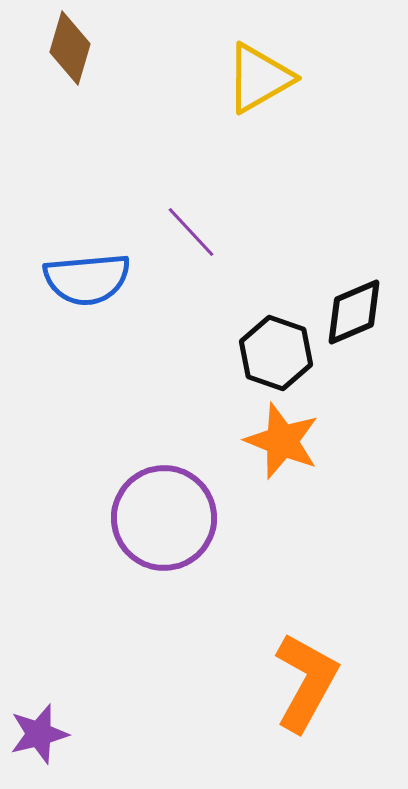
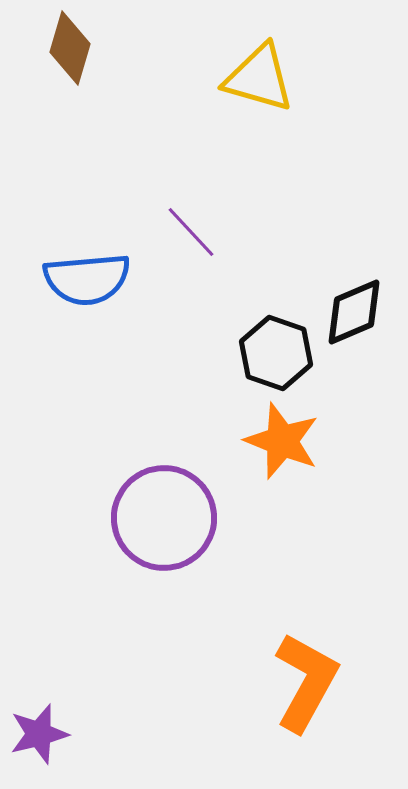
yellow triangle: rotated 46 degrees clockwise
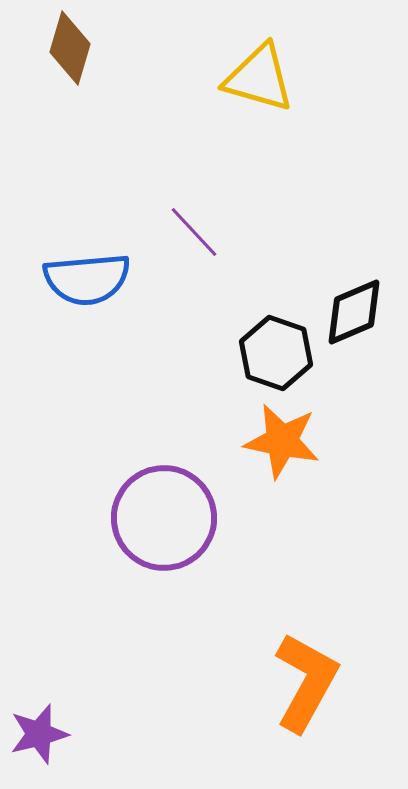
purple line: moved 3 px right
orange star: rotated 10 degrees counterclockwise
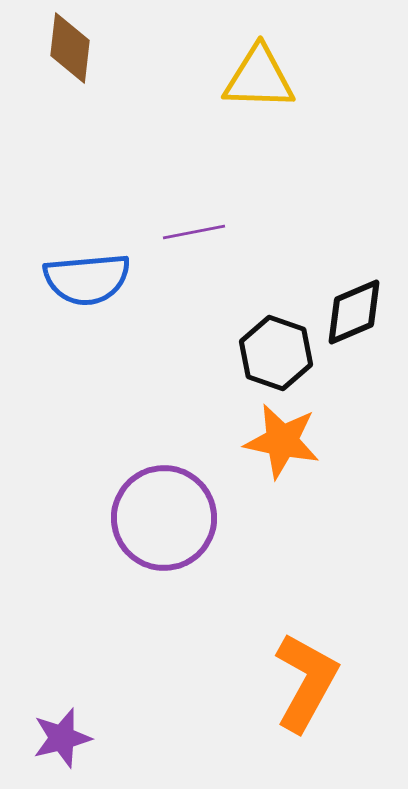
brown diamond: rotated 10 degrees counterclockwise
yellow triangle: rotated 14 degrees counterclockwise
purple line: rotated 58 degrees counterclockwise
purple star: moved 23 px right, 4 px down
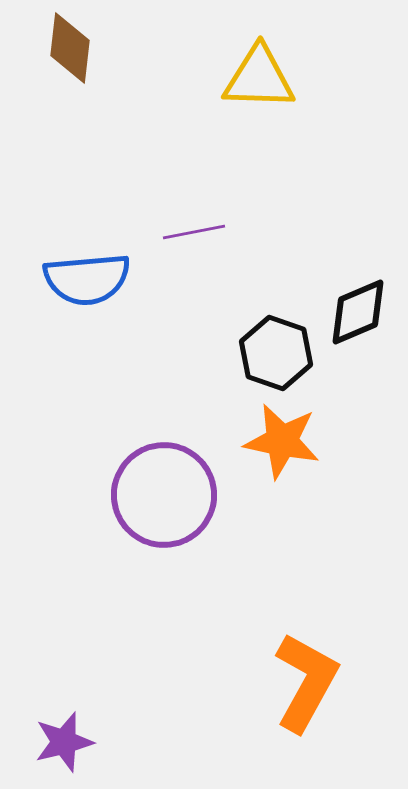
black diamond: moved 4 px right
purple circle: moved 23 px up
purple star: moved 2 px right, 4 px down
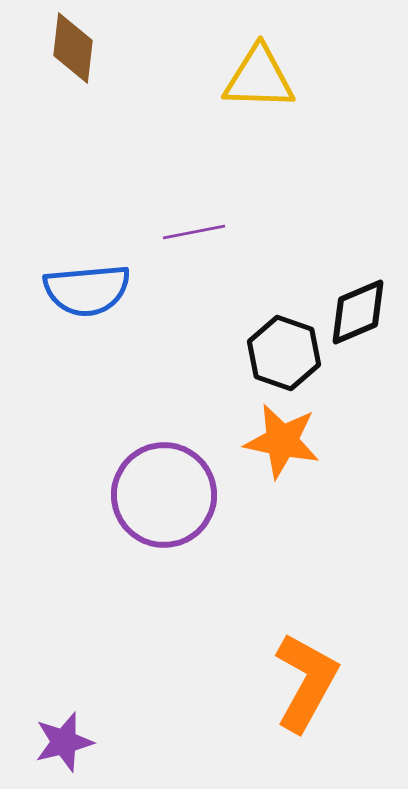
brown diamond: moved 3 px right
blue semicircle: moved 11 px down
black hexagon: moved 8 px right
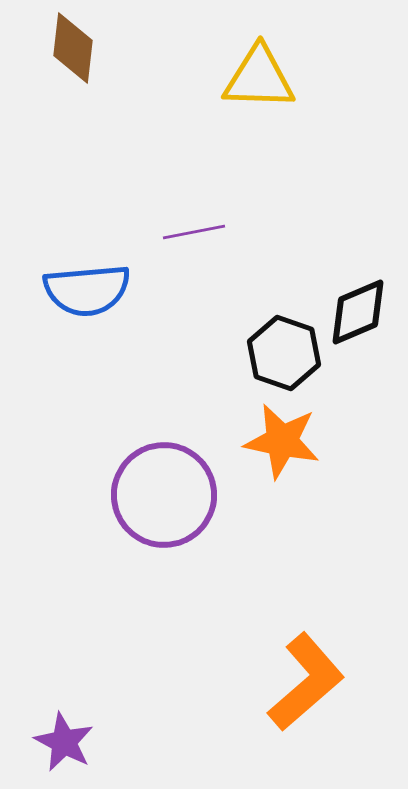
orange L-shape: rotated 20 degrees clockwise
purple star: rotated 30 degrees counterclockwise
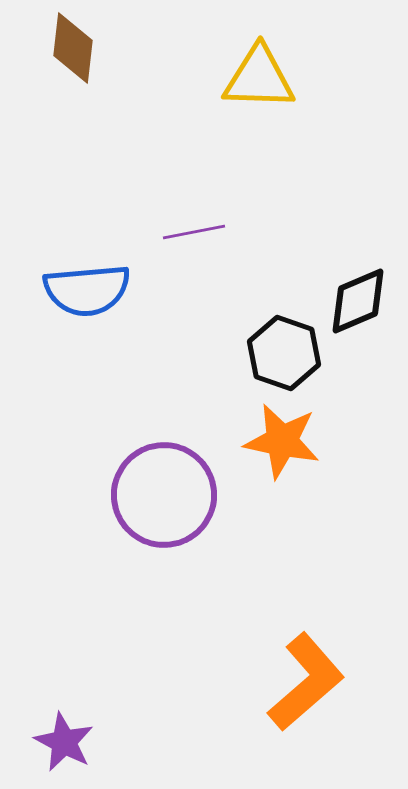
black diamond: moved 11 px up
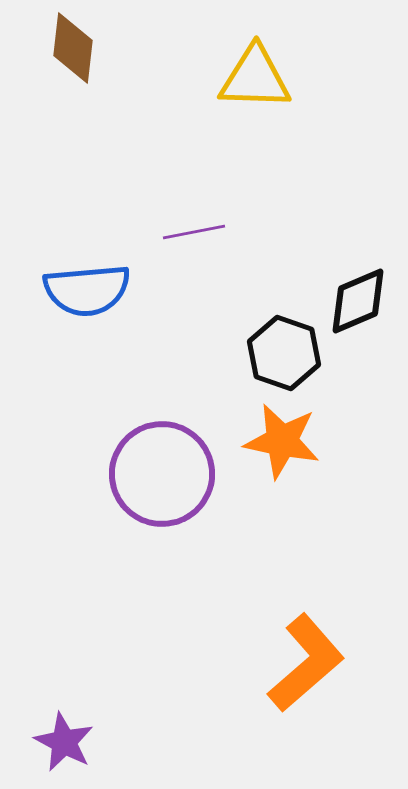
yellow triangle: moved 4 px left
purple circle: moved 2 px left, 21 px up
orange L-shape: moved 19 px up
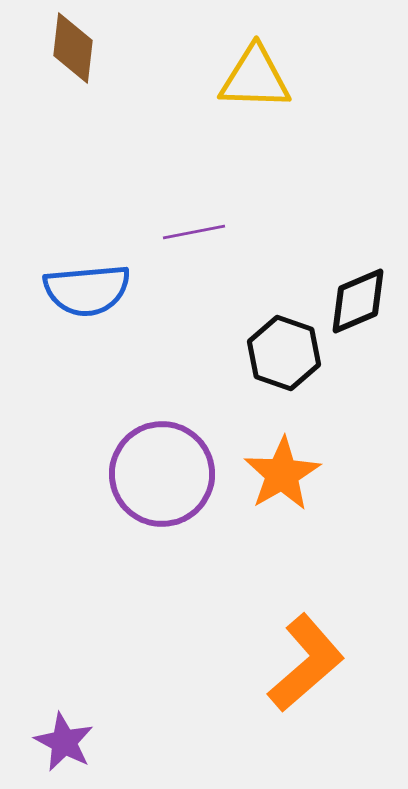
orange star: moved 33 px down; rotated 30 degrees clockwise
